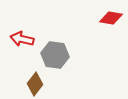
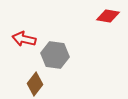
red diamond: moved 3 px left, 2 px up
red arrow: moved 2 px right
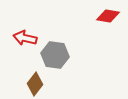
red arrow: moved 1 px right, 1 px up
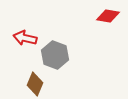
gray hexagon: rotated 12 degrees clockwise
brown diamond: rotated 15 degrees counterclockwise
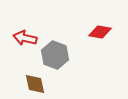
red diamond: moved 8 px left, 16 px down
brown diamond: rotated 35 degrees counterclockwise
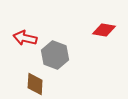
red diamond: moved 4 px right, 2 px up
brown diamond: rotated 15 degrees clockwise
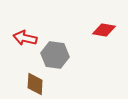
gray hexagon: rotated 12 degrees counterclockwise
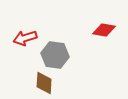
red arrow: rotated 30 degrees counterclockwise
brown diamond: moved 9 px right, 1 px up
